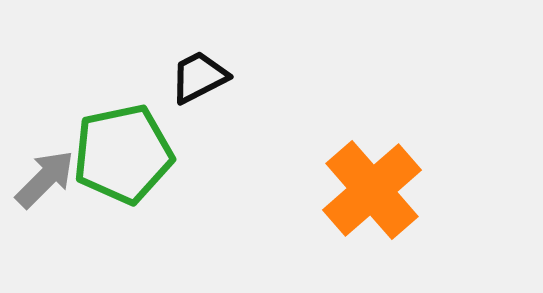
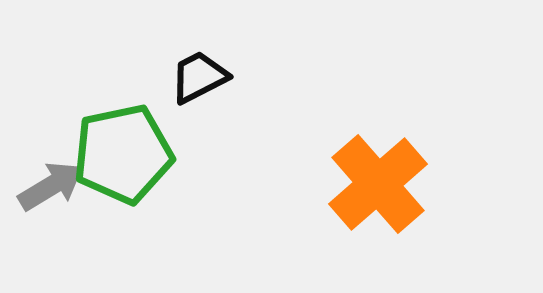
gray arrow: moved 6 px right, 7 px down; rotated 14 degrees clockwise
orange cross: moved 6 px right, 6 px up
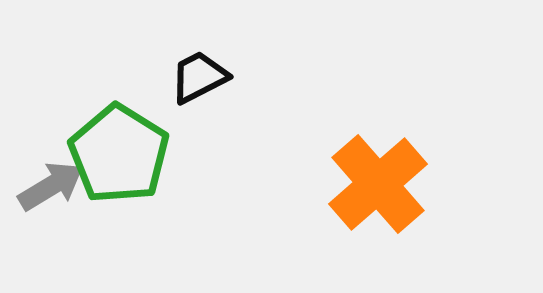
green pentagon: moved 4 px left; rotated 28 degrees counterclockwise
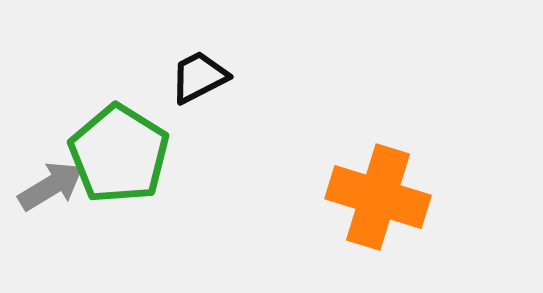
orange cross: moved 13 px down; rotated 32 degrees counterclockwise
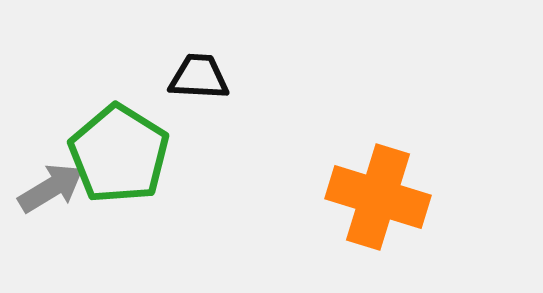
black trapezoid: rotated 30 degrees clockwise
gray arrow: moved 2 px down
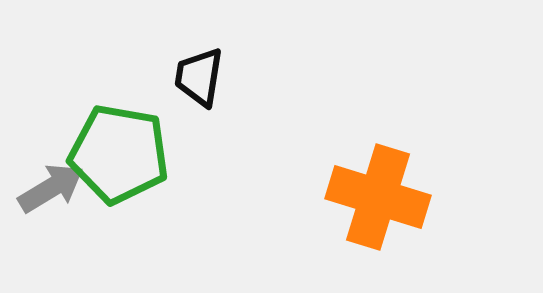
black trapezoid: rotated 84 degrees counterclockwise
green pentagon: rotated 22 degrees counterclockwise
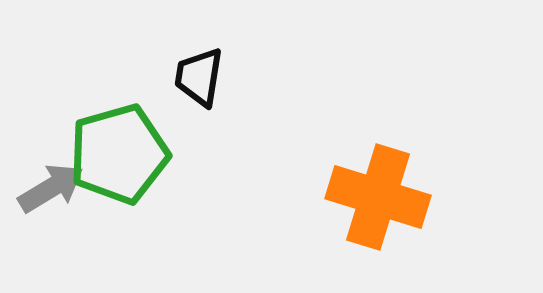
green pentagon: rotated 26 degrees counterclockwise
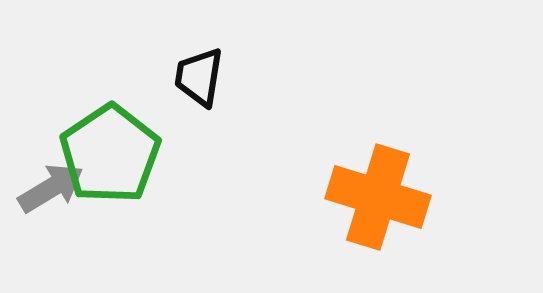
green pentagon: moved 9 px left; rotated 18 degrees counterclockwise
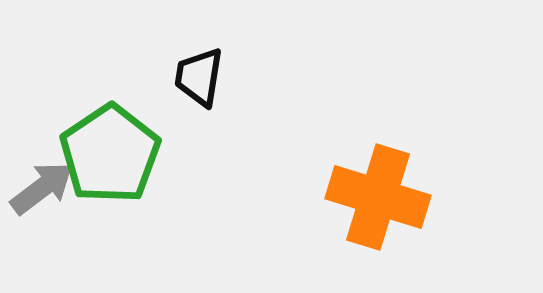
gray arrow: moved 9 px left; rotated 6 degrees counterclockwise
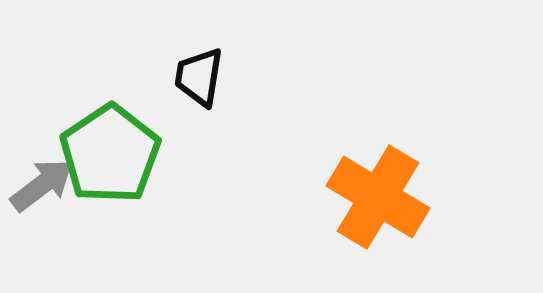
gray arrow: moved 3 px up
orange cross: rotated 14 degrees clockwise
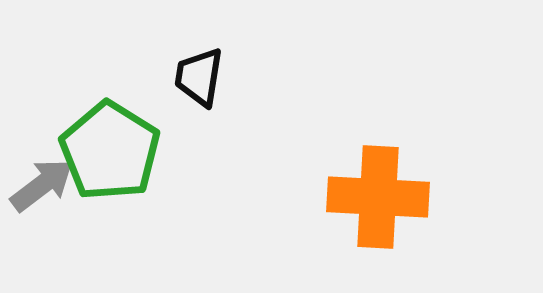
green pentagon: moved 3 px up; rotated 6 degrees counterclockwise
orange cross: rotated 28 degrees counterclockwise
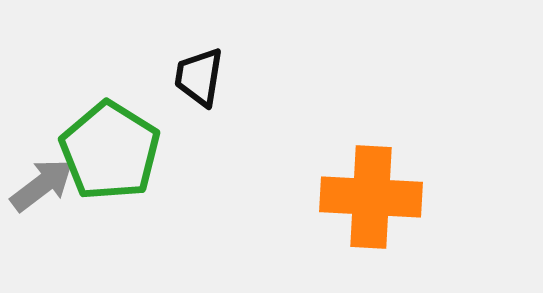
orange cross: moved 7 px left
